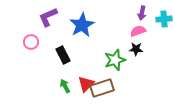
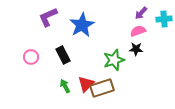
purple arrow: moved 1 px left; rotated 32 degrees clockwise
pink circle: moved 15 px down
green star: moved 1 px left
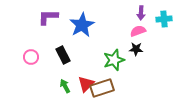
purple arrow: rotated 40 degrees counterclockwise
purple L-shape: rotated 25 degrees clockwise
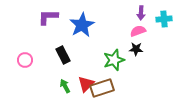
pink circle: moved 6 px left, 3 px down
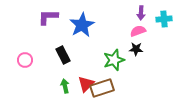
green arrow: rotated 16 degrees clockwise
